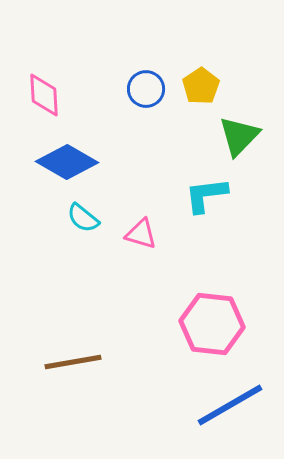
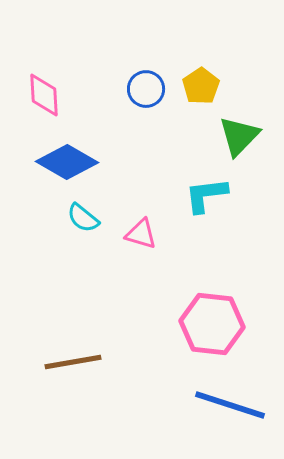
blue line: rotated 48 degrees clockwise
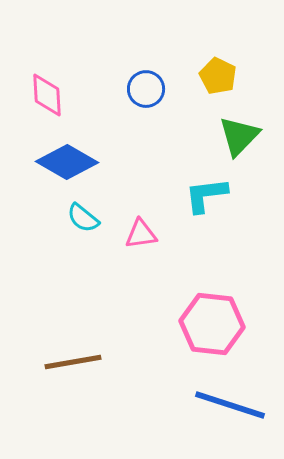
yellow pentagon: moved 17 px right, 10 px up; rotated 12 degrees counterclockwise
pink diamond: moved 3 px right
pink triangle: rotated 24 degrees counterclockwise
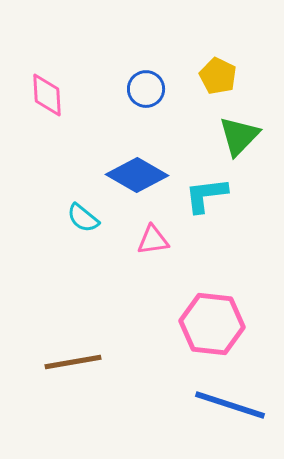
blue diamond: moved 70 px right, 13 px down
pink triangle: moved 12 px right, 6 px down
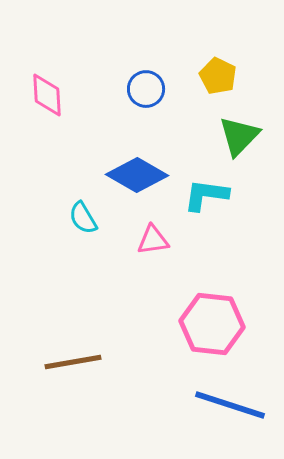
cyan L-shape: rotated 15 degrees clockwise
cyan semicircle: rotated 20 degrees clockwise
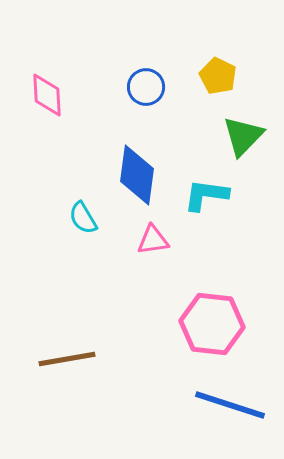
blue circle: moved 2 px up
green triangle: moved 4 px right
blue diamond: rotated 68 degrees clockwise
brown line: moved 6 px left, 3 px up
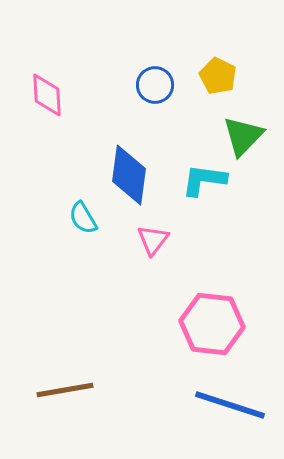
blue circle: moved 9 px right, 2 px up
blue diamond: moved 8 px left
cyan L-shape: moved 2 px left, 15 px up
pink triangle: rotated 44 degrees counterclockwise
brown line: moved 2 px left, 31 px down
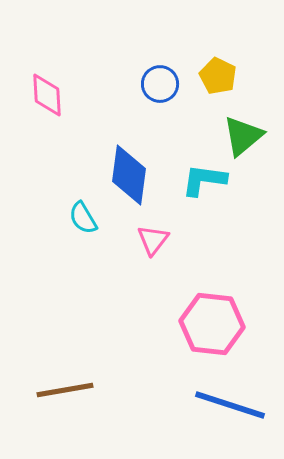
blue circle: moved 5 px right, 1 px up
green triangle: rotated 6 degrees clockwise
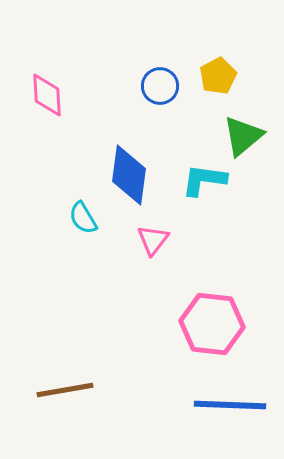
yellow pentagon: rotated 18 degrees clockwise
blue circle: moved 2 px down
blue line: rotated 16 degrees counterclockwise
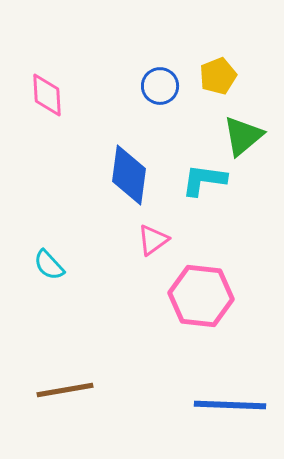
yellow pentagon: rotated 6 degrees clockwise
cyan semicircle: moved 34 px left, 47 px down; rotated 12 degrees counterclockwise
pink triangle: rotated 16 degrees clockwise
pink hexagon: moved 11 px left, 28 px up
